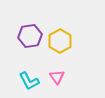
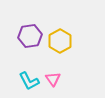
pink triangle: moved 4 px left, 2 px down
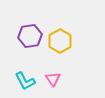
cyan L-shape: moved 4 px left
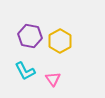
purple hexagon: rotated 20 degrees clockwise
cyan L-shape: moved 10 px up
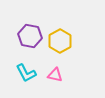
cyan L-shape: moved 1 px right, 2 px down
pink triangle: moved 2 px right, 4 px up; rotated 42 degrees counterclockwise
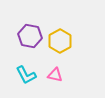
cyan L-shape: moved 2 px down
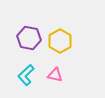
purple hexagon: moved 1 px left, 2 px down
cyan L-shape: rotated 75 degrees clockwise
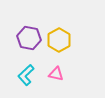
yellow hexagon: moved 1 px left, 1 px up
pink triangle: moved 1 px right, 1 px up
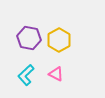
pink triangle: rotated 14 degrees clockwise
